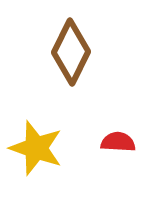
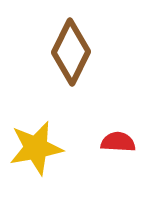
yellow star: rotated 30 degrees counterclockwise
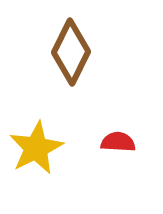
yellow star: rotated 16 degrees counterclockwise
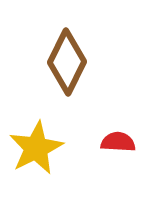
brown diamond: moved 4 px left, 10 px down
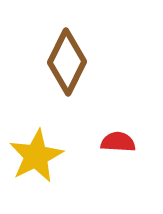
yellow star: moved 8 px down
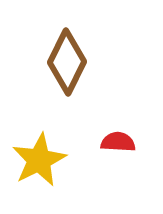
yellow star: moved 3 px right, 4 px down
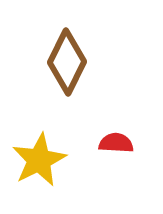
red semicircle: moved 2 px left, 1 px down
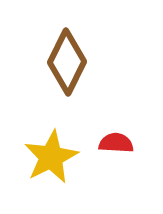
yellow star: moved 12 px right, 3 px up
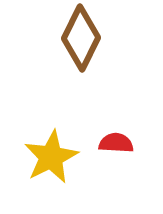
brown diamond: moved 14 px right, 24 px up
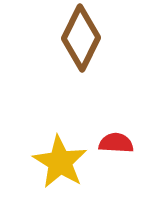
yellow star: moved 9 px right, 5 px down; rotated 14 degrees counterclockwise
